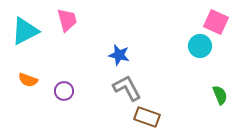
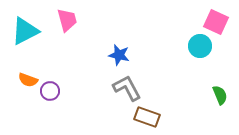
purple circle: moved 14 px left
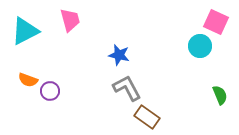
pink trapezoid: moved 3 px right
brown rectangle: rotated 15 degrees clockwise
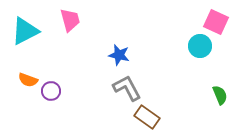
purple circle: moved 1 px right
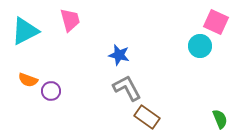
green semicircle: moved 24 px down
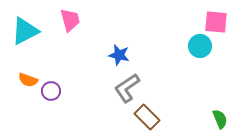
pink square: rotated 20 degrees counterclockwise
gray L-shape: rotated 96 degrees counterclockwise
brown rectangle: rotated 10 degrees clockwise
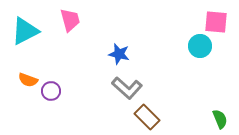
blue star: moved 1 px up
gray L-shape: rotated 104 degrees counterclockwise
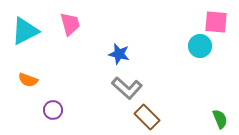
pink trapezoid: moved 4 px down
purple circle: moved 2 px right, 19 px down
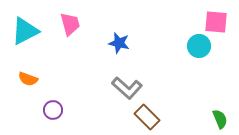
cyan circle: moved 1 px left
blue star: moved 11 px up
orange semicircle: moved 1 px up
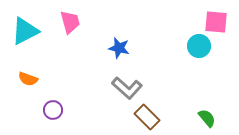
pink trapezoid: moved 2 px up
blue star: moved 5 px down
green semicircle: moved 13 px left, 1 px up; rotated 18 degrees counterclockwise
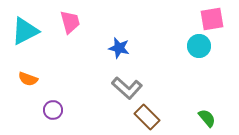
pink square: moved 4 px left, 3 px up; rotated 15 degrees counterclockwise
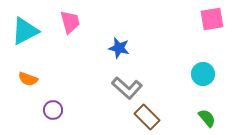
cyan circle: moved 4 px right, 28 px down
